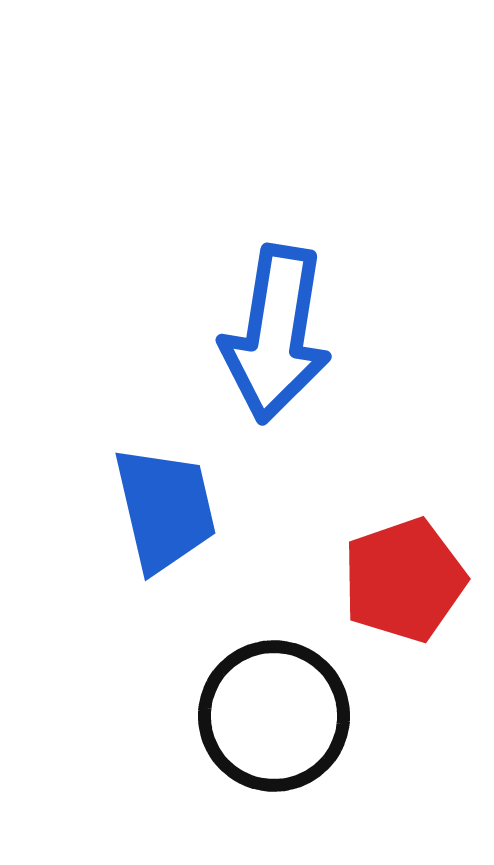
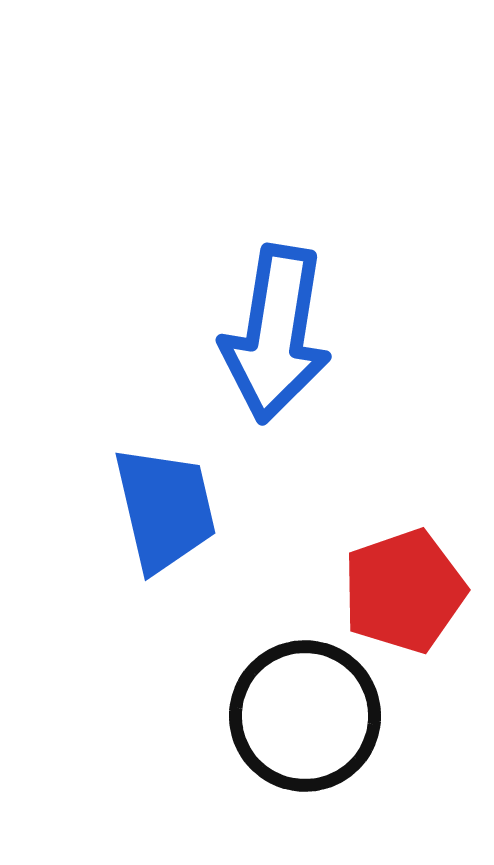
red pentagon: moved 11 px down
black circle: moved 31 px right
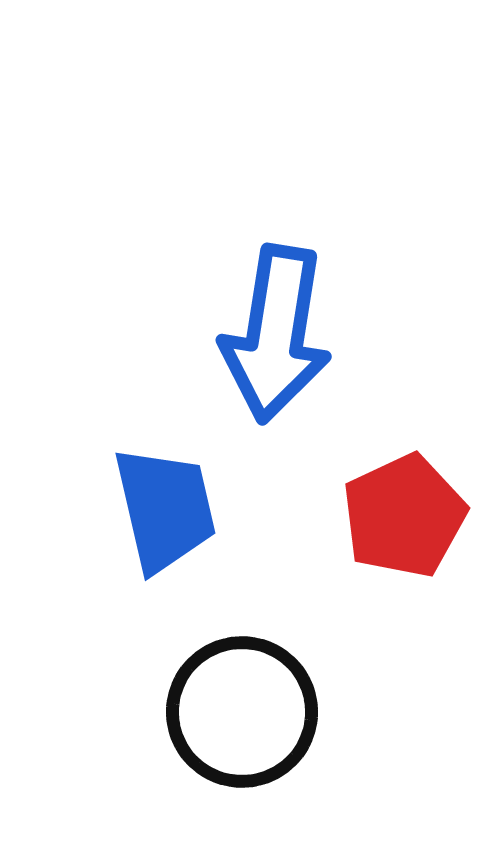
red pentagon: moved 75 px up; rotated 6 degrees counterclockwise
black circle: moved 63 px left, 4 px up
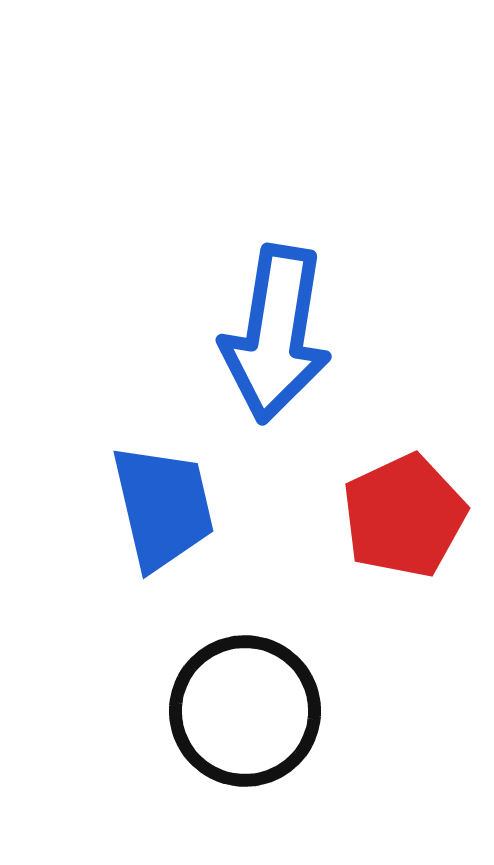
blue trapezoid: moved 2 px left, 2 px up
black circle: moved 3 px right, 1 px up
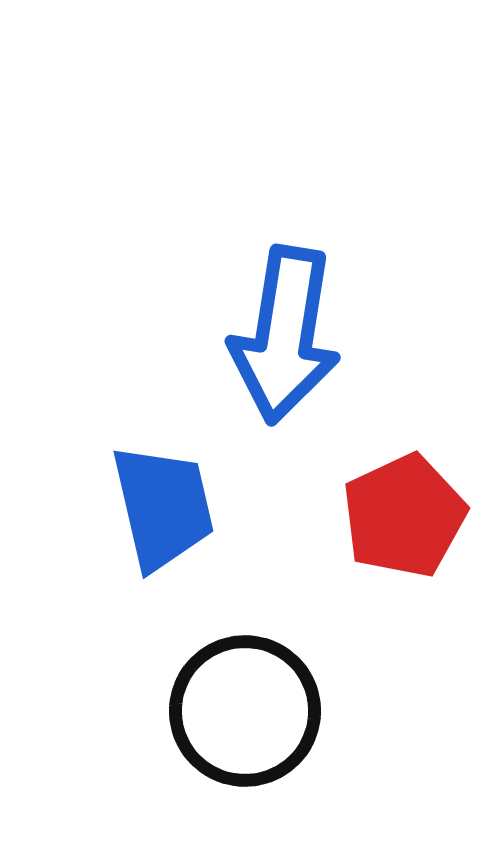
blue arrow: moved 9 px right, 1 px down
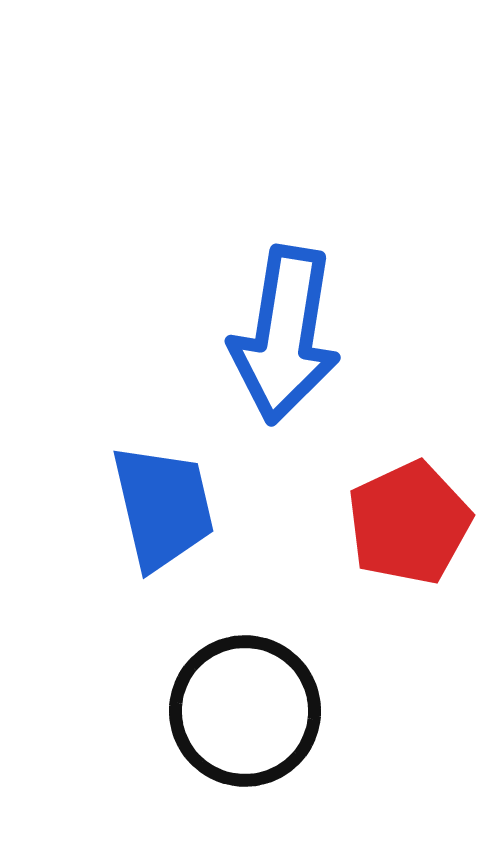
red pentagon: moved 5 px right, 7 px down
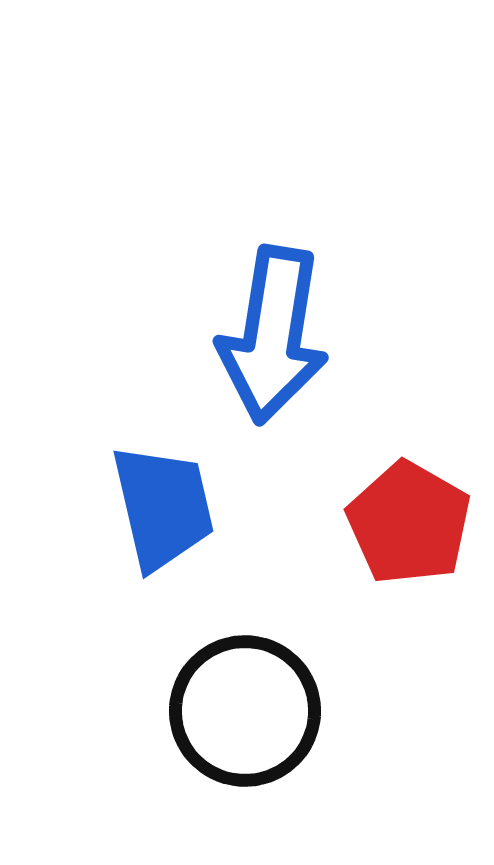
blue arrow: moved 12 px left
red pentagon: rotated 17 degrees counterclockwise
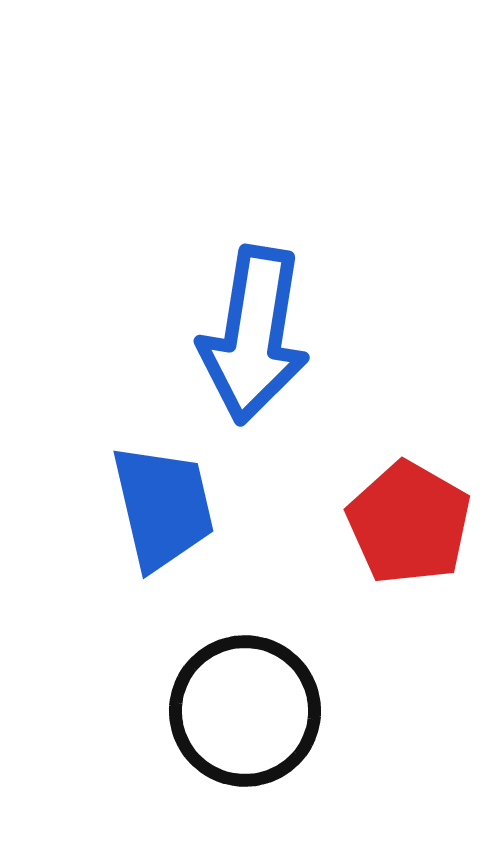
blue arrow: moved 19 px left
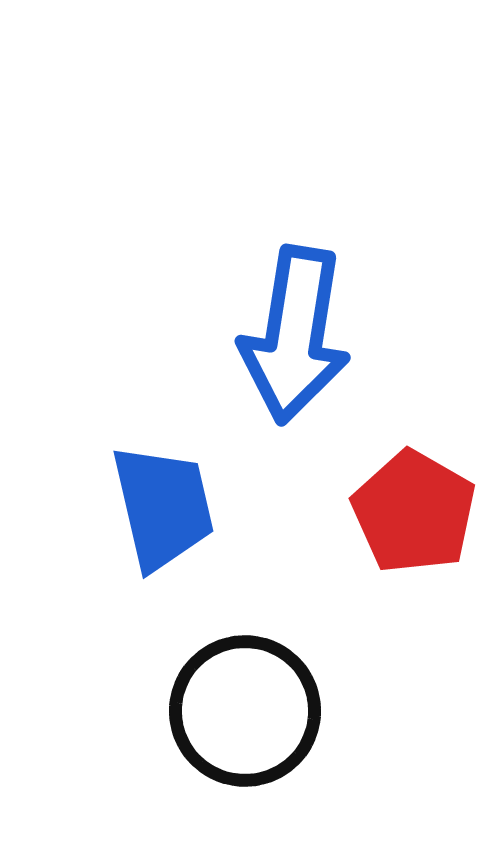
blue arrow: moved 41 px right
red pentagon: moved 5 px right, 11 px up
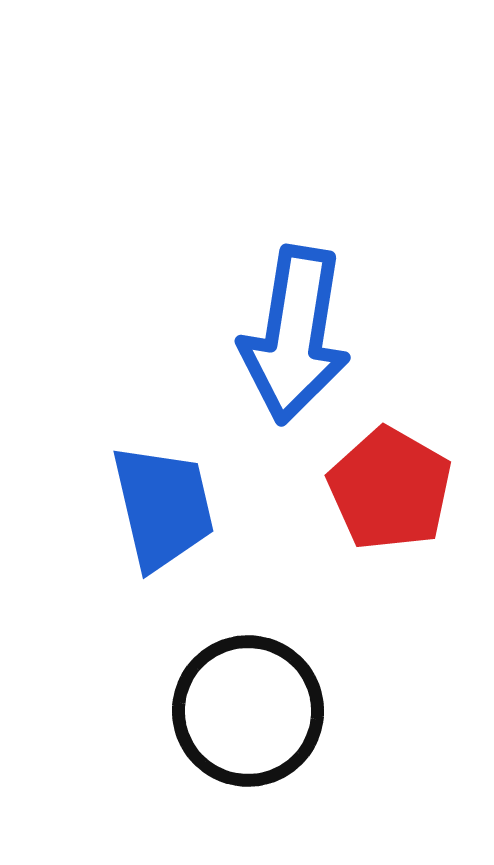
red pentagon: moved 24 px left, 23 px up
black circle: moved 3 px right
